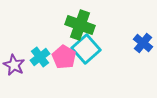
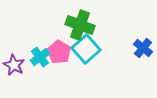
blue cross: moved 5 px down
pink pentagon: moved 5 px left, 5 px up
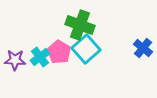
purple star: moved 1 px right, 5 px up; rotated 25 degrees counterclockwise
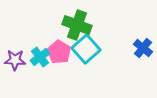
green cross: moved 3 px left
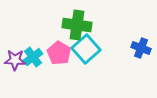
green cross: rotated 12 degrees counterclockwise
blue cross: moved 2 px left; rotated 18 degrees counterclockwise
pink pentagon: moved 1 px down
cyan cross: moved 7 px left
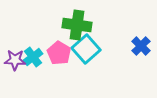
blue cross: moved 2 px up; rotated 24 degrees clockwise
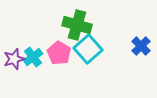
green cross: rotated 8 degrees clockwise
cyan square: moved 2 px right
purple star: moved 1 px left, 1 px up; rotated 20 degrees counterclockwise
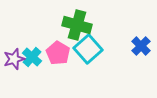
pink pentagon: moved 1 px left
cyan cross: moved 1 px left; rotated 12 degrees counterclockwise
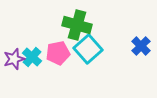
pink pentagon: rotated 30 degrees clockwise
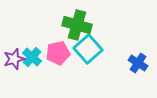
blue cross: moved 3 px left, 17 px down; rotated 12 degrees counterclockwise
